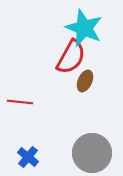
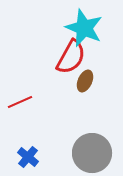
red line: rotated 30 degrees counterclockwise
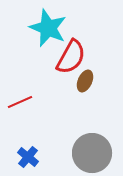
cyan star: moved 36 px left
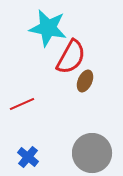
cyan star: rotated 12 degrees counterclockwise
red line: moved 2 px right, 2 px down
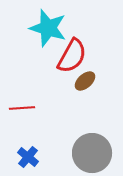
cyan star: rotated 6 degrees clockwise
red semicircle: moved 1 px right, 1 px up
brown ellipse: rotated 25 degrees clockwise
red line: moved 4 px down; rotated 20 degrees clockwise
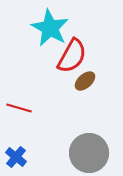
cyan star: moved 2 px right; rotated 12 degrees clockwise
red line: moved 3 px left; rotated 20 degrees clockwise
gray circle: moved 3 px left
blue cross: moved 12 px left
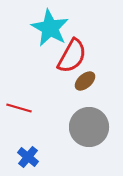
gray circle: moved 26 px up
blue cross: moved 12 px right
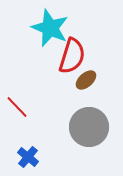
cyan star: rotated 6 degrees counterclockwise
red semicircle: rotated 12 degrees counterclockwise
brown ellipse: moved 1 px right, 1 px up
red line: moved 2 px left, 1 px up; rotated 30 degrees clockwise
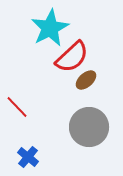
cyan star: rotated 21 degrees clockwise
red semicircle: moved 1 px down; rotated 30 degrees clockwise
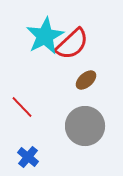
cyan star: moved 5 px left, 8 px down
red semicircle: moved 13 px up
red line: moved 5 px right
gray circle: moved 4 px left, 1 px up
